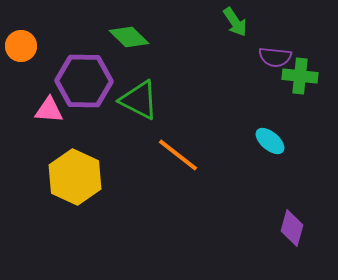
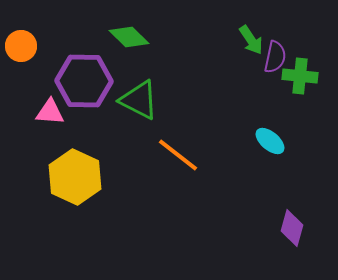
green arrow: moved 16 px right, 18 px down
purple semicircle: rotated 84 degrees counterclockwise
pink triangle: moved 1 px right, 2 px down
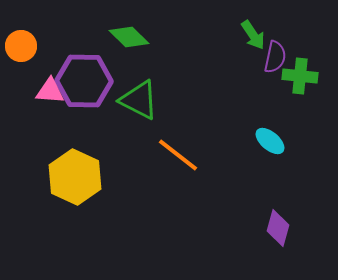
green arrow: moved 2 px right, 5 px up
pink triangle: moved 21 px up
purple diamond: moved 14 px left
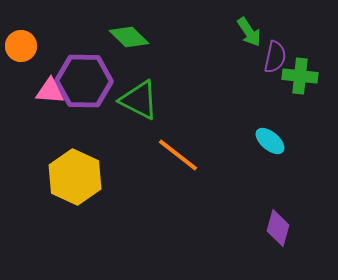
green arrow: moved 4 px left, 3 px up
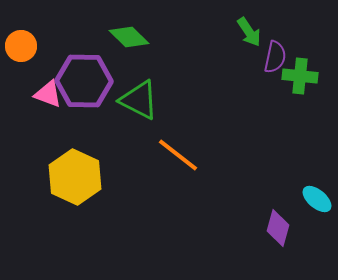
pink triangle: moved 2 px left, 3 px down; rotated 16 degrees clockwise
cyan ellipse: moved 47 px right, 58 px down
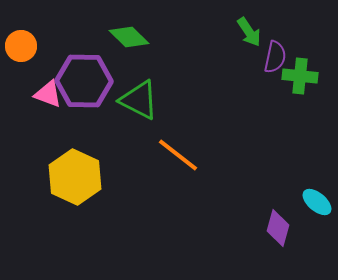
cyan ellipse: moved 3 px down
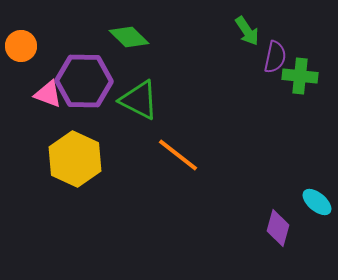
green arrow: moved 2 px left, 1 px up
yellow hexagon: moved 18 px up
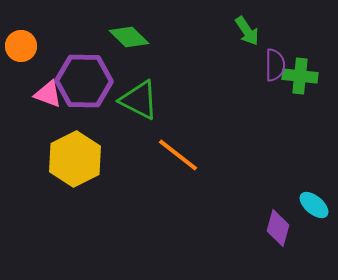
purple semicircle: moved 8 px down; rotated 12 degrees counterclockwise
yellow hexagon: rotated 8 degrees clockwise
cyan ellipse: moved 3 px left, 3 px down
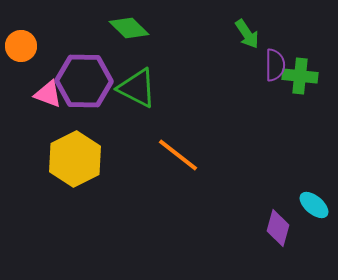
green arrow: moved 3 px down
green diamond: moved 9 px up
green triangle: moved 2 px left, 12 px up
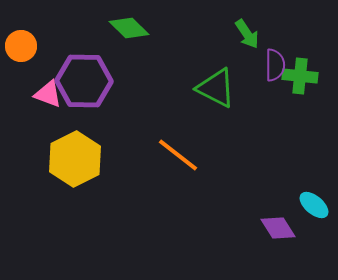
green triangle: moved 79 px right
purple diamond: rotated 48 degrees counterclockwise
